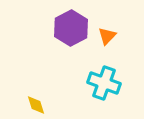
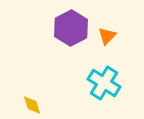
cyan cross: rotated 12 degrees clockwise
yellow diamond: moved 4 px left
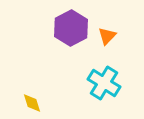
yellow diamond: moved 2 px up
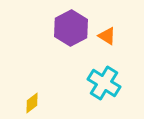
orange triangle: rotated 42 degrees counterclockwise
yellow diamond: rotated 70 degrees clockwise
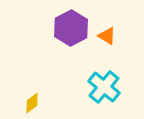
cyan cross: moved 4 px down; rotated 8 degrees clockwise
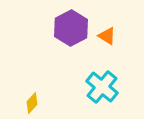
cyan cross: moved 2 px left
yellow diamond: rotated 10 degrees counterclockwise
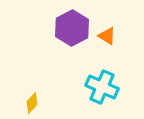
purple hexagon: moved 1 px right
cyan cross: rotated 16 degrees counterclockwise
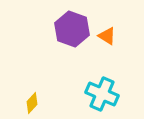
purple hexagon: moved 1 px down; rotated 12 degrees counterclockwise
cyan cross: moved 7 px down
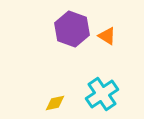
cyan cross: rotated 32 degrees clockwise
yellow diamond: moved 23 px right; rotated 35 degrees clockwise
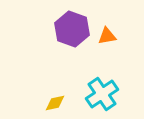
orange triangle: rotated 42 degrees counterclockwise
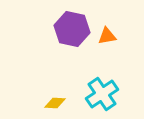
purple hexagon: rotated 8 degrees counterclockwise
yellow diamond: rotated 15 degrees clockwise
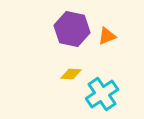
orange triangle: rotated 12 degrees counterclockwise
yellow diamond: moved 16 px right, 29 px up
